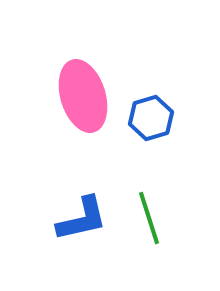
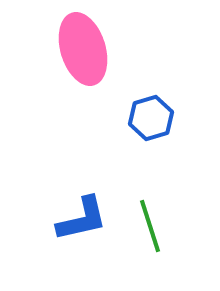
pink ellipse: moved 47 px up
green line: moved 1 px right, 8 px down
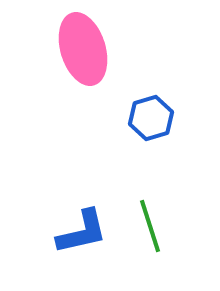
blue L-shape: moved 13 px down
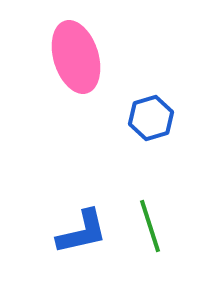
pink ellipse: moved 7 px left, 8 px down
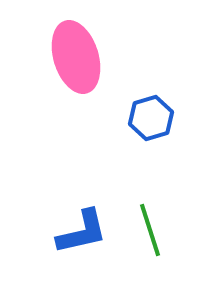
green line: moved 4 px down
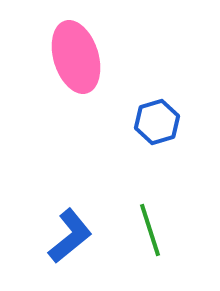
blue hexagon: moved 6 px right, 4 px down
blue L-shape: moved 12 px left, 4 px down; rotated 26 degrees counterclockwise
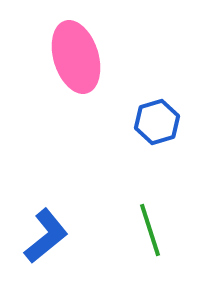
blue L-shape: moved 24 px left
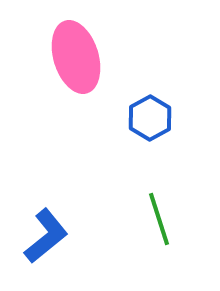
blue hexagon: moved 7 px left, 4 px up; rotated 12 degrees counterclockwise
green line: moved 9 px right, 11 px up
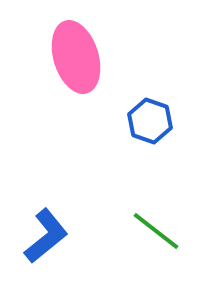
blue hexagon: moved 3 px down; rotated 12 degrees counterclockwise
green line: moved 3 px left, 12 px down; rotated 34 degrees counterclockwise
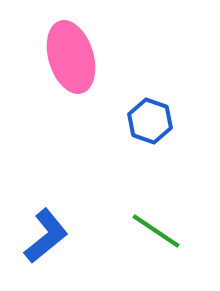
pink ellipse: moved 5 px left
green line: rotated 4 degrees counterclockwise
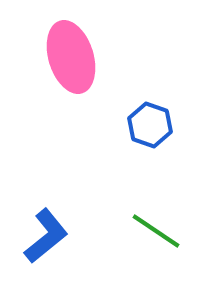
blue hexagon: moved 4 px down
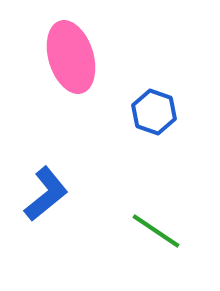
blue hexagon: moved 4 px right, 13 px up
blue L-shape: moved 42 px up
